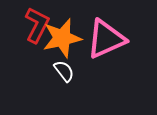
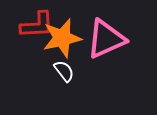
red L-shape: rotated 60 degrees clockwise
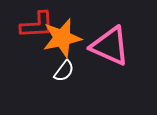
pink triangle: moved 4 px right, 7 px down; rotated 48 degrees clockwise
white semicircle: rotated 75 degrees clockwise
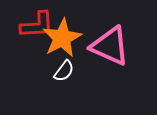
orange star: rotated 15 degrees counterclockwise
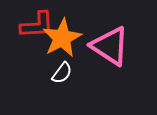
pink triangle: rotated 9 degrees clockwise
white semicircle: moved 2 px left, 2 px down
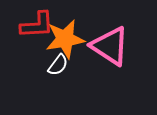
orange star: moved 3 px right, 1 px down; rotated 18 degrees clockwise
white semicircle: moved 4 px left, 8 px up
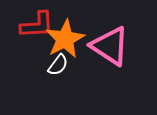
orange star: rotated 18 degrees counterclockwise
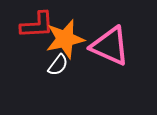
orange star: rotated 15 degrees clockwise
pink triangle: rotated 9 degrees counterclockwise
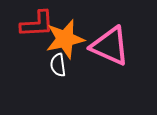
red L-shape: moved 1 px up
white semicircle: rotated 135 degrees clockwise
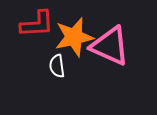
orange star: moved 9 px right, 2 px up
white semicircle: moved 1 px left, 1 px down
